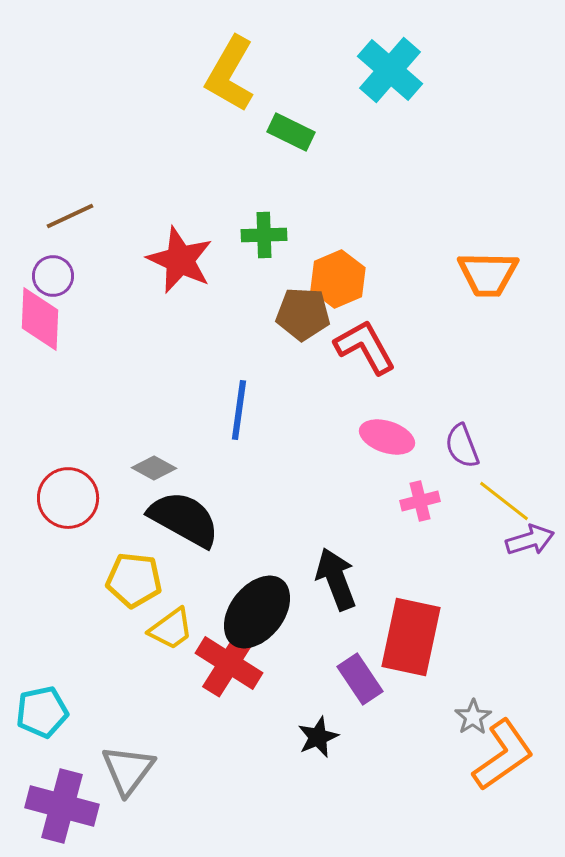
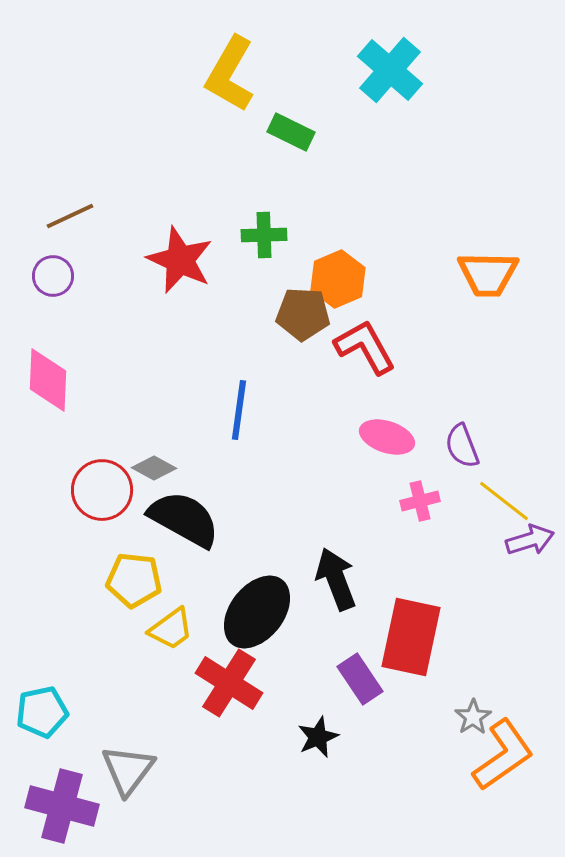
pink diamond: moved 8 px right, 61 px down
red circle: moved 34 px right, 8 px up
red cross: moved 20 px down
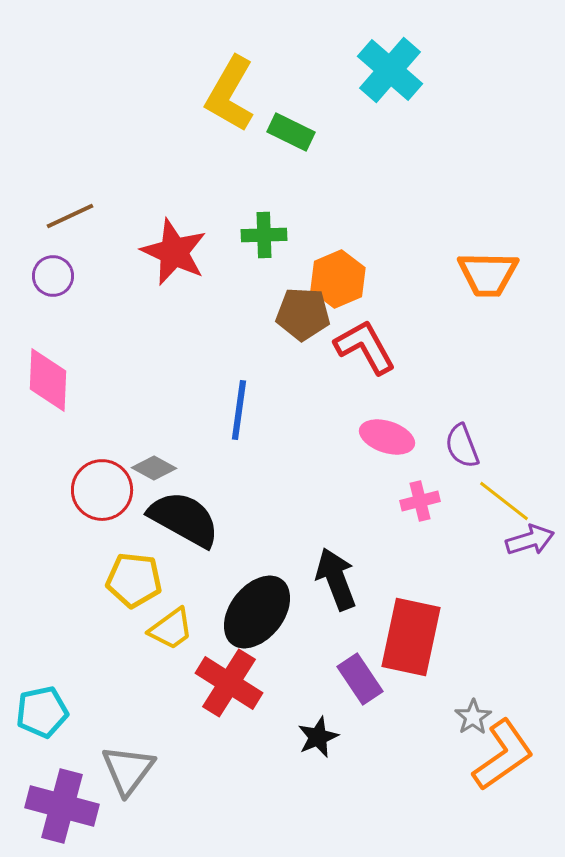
yellow L-shape: moved 20 px down
red star: moved 6 px left, 8 px up
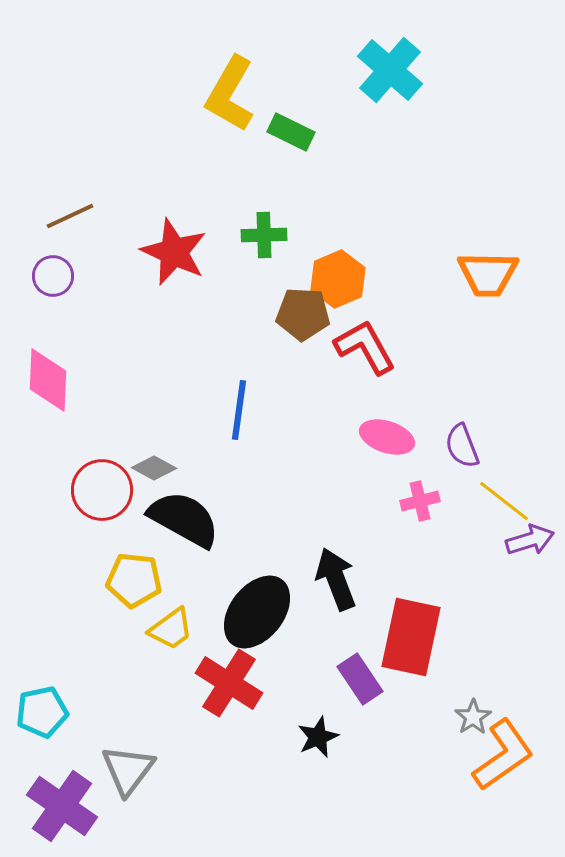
purple cross: rotated 20 degrees clockwise
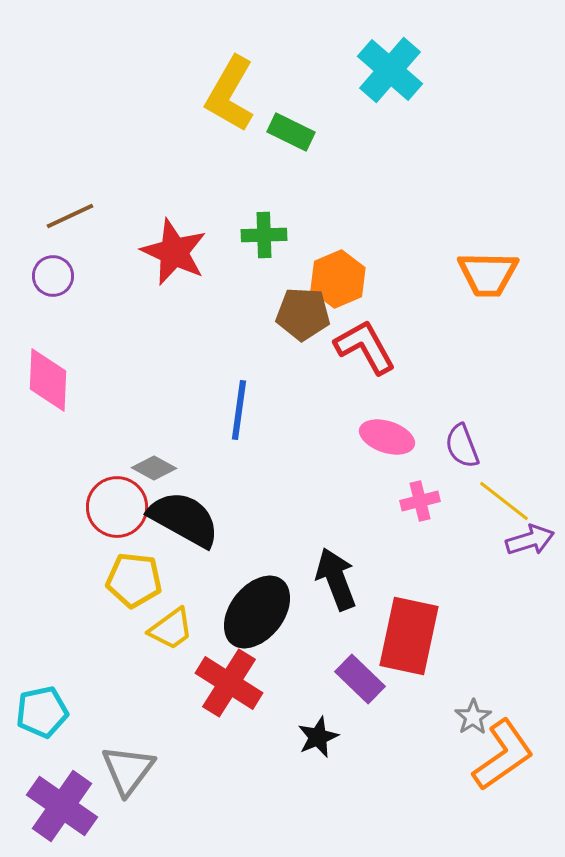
red circle: moved 15 px right, 17 px down
red rectangle: moved 2 px left, 1 px up
purple rectangle: rotated 12 degrees counterclockwise
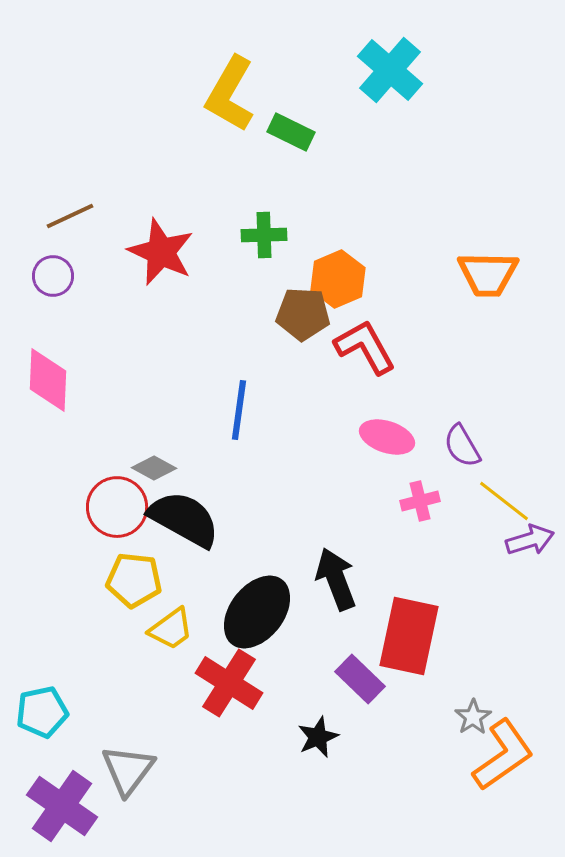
red star: moved 13 px left
purple semicircle: rotated 9 degrees counterclockwise
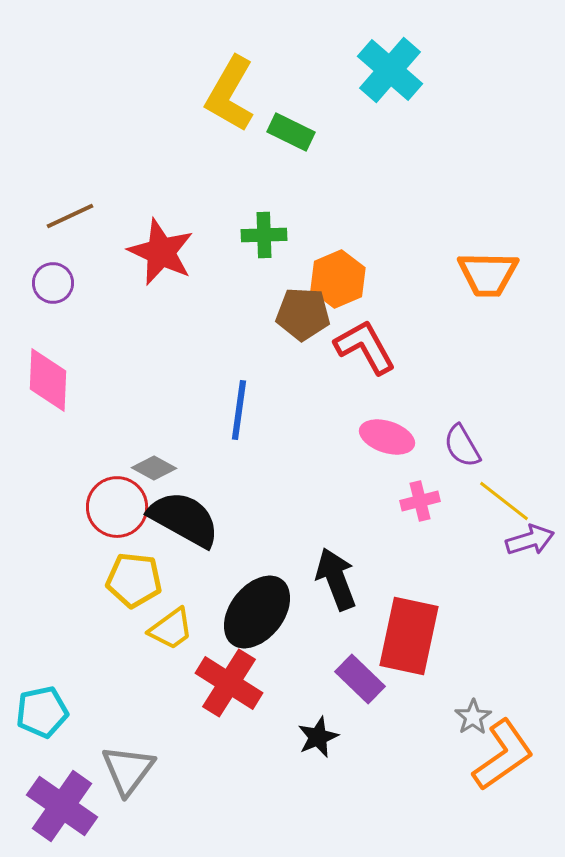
purple circle: moved 7 px down
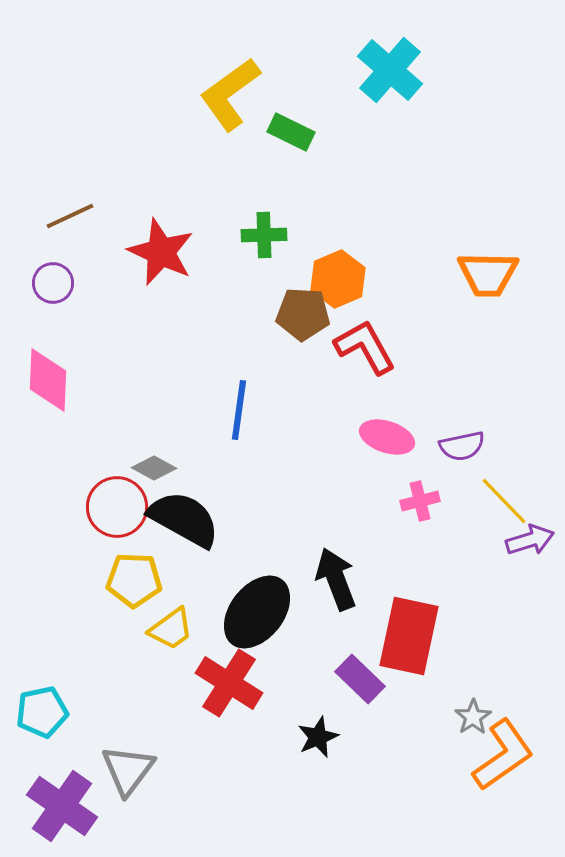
yellow L-shape: rotated 24 degrees clockwise
purple semicircle: rotated 72 degrees counterclockwise
yellow line: rotated 8 degrees clockwise
yellow pentagon: rotated 4 degrees counterclockwise
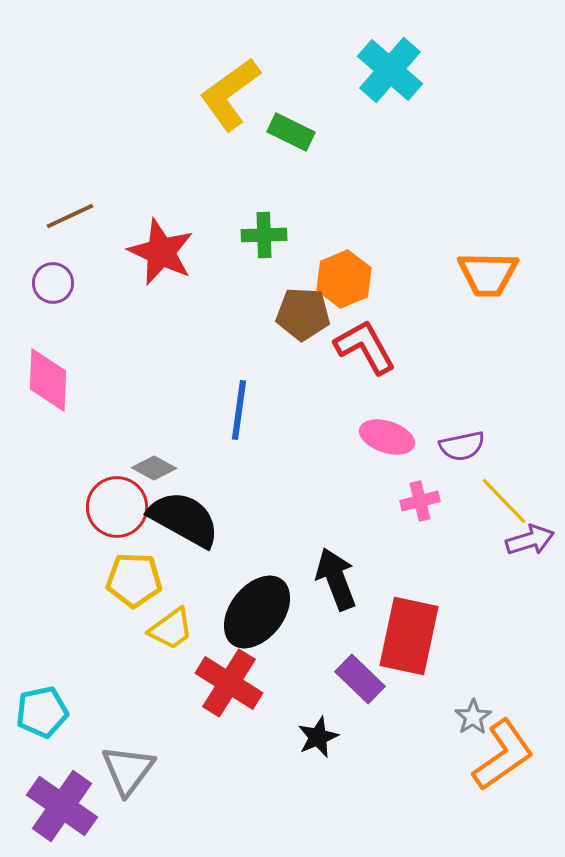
orange hexagon: moved 6 px right
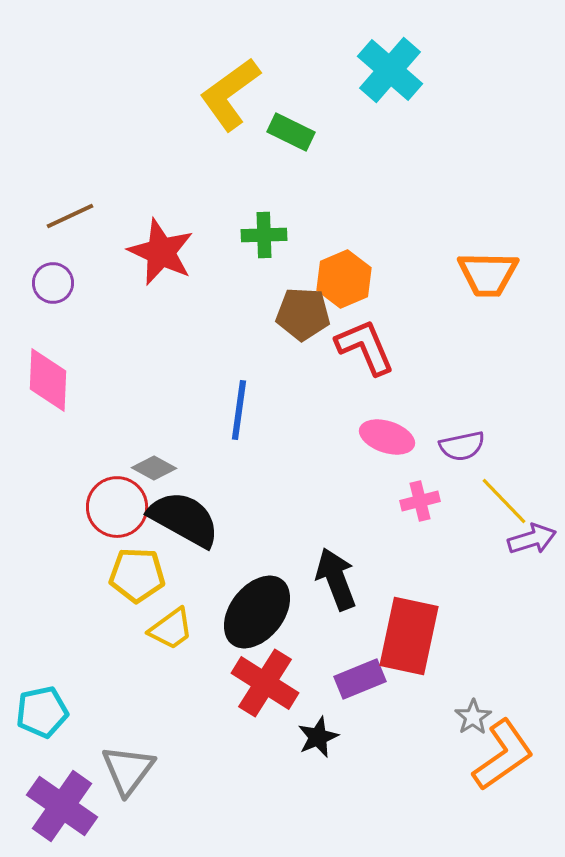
red L-shape: rotated 6 degrees clockwise
purple arrow: moved 2 px right, 1 px up
yellow pentagon: moved 3 px right, 5 px up
purple rectangle: rotated 66 degrees counterclockwise
red cross: moved 36 px right
